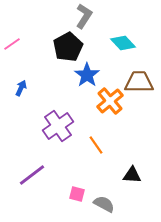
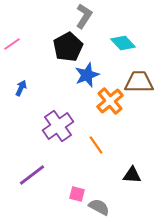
blue star: rotated 15 degrees clockwise
gray semicircle: moved 5 px left, 3 px down
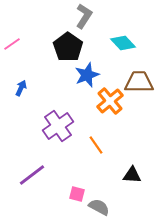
black pentagon: rotated 8 degrees counterclockwise
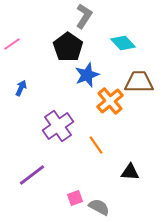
black triangle: moved 2 px left, 3 px up
pink square: moved 2 px left, 4 px down; rotated 35 degrees counterclockwise
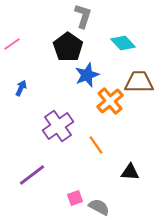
gray L-shape: moved 1 px left; rotated 15 degrees counterclockwise
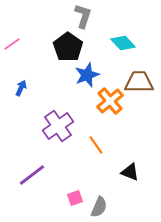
black triangle: rotated 18 degrees clockwise
gray semicircle: rotated 85 degrees clockwise
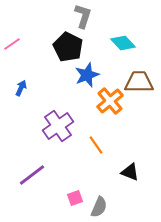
black pentagon: rotated 8 degrees counterclockwise
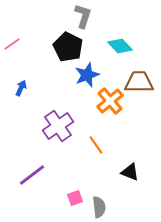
cyan diamond: moved 3 px left, 3 px down
gray semicircle: rotated 30 degrees counterclockwise
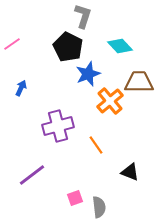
blue star: moved 1 px right, 1 px up
purple cross: rotated 20 degrees clockwise
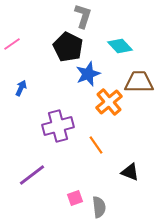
orange cross: moved 1 px left, 1 px down
